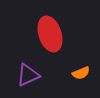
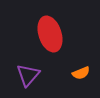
purple triangle: rotated 25 degrees counterclockwise
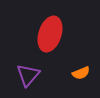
red ellipse: rotated 36 degrees clockwise
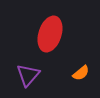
orange semicircle: rotated 18 degrees counterclockwise
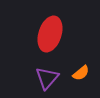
purple triangle: moved 19 px right, 3 px down
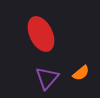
red ellipse: moved 9 px left; rotated 44 degrees counterclockwise
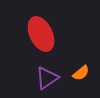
purple triangle: rotated 15 degrees clockwise
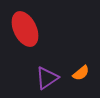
red ellipse: moved 16 px left, 5 px up
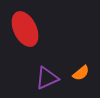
purple triangle: rotated 10 degrees clockwise
